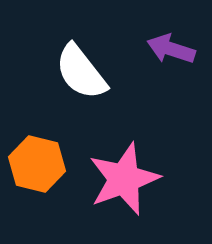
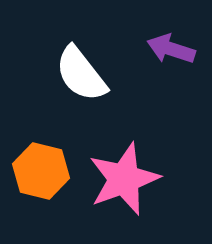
white semicircle: moved 2 px down
orange hexagon: moved 4 px right, 7 px down
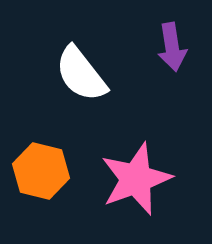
purple arrow: moved 1 px right, 2 px up; rotated 117 degrees counterclockwise
pink star: moved 12 px right
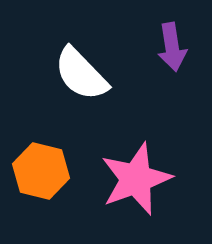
white semicircle: rotated 6 degrees counterclockwise
